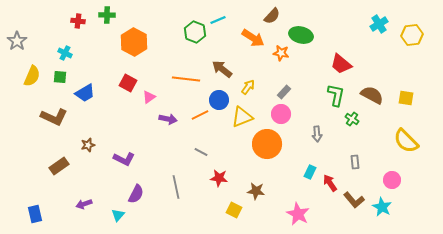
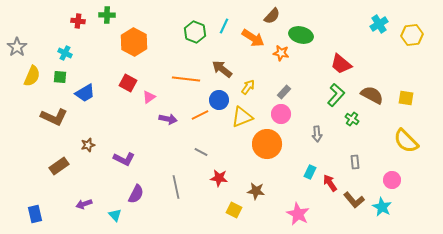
cyan line at (218, 20): moved 6 px right, 6 px down; rotated 42 degrees counterclockwise
gray star at (17, 41): moved 6 px down
green L-shape at (336, 95): rotated 30 degrees clockwise
cyan triangle at (118, 215): moved 3 px left; rotated 24 degrees counterclockwise
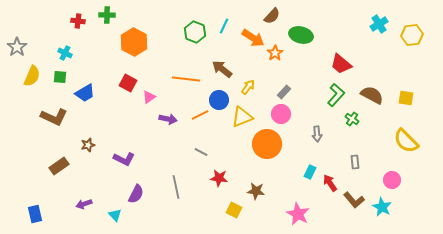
orange star at (281, 53): moved 6 px left; rotated 28 degrees clockwise
